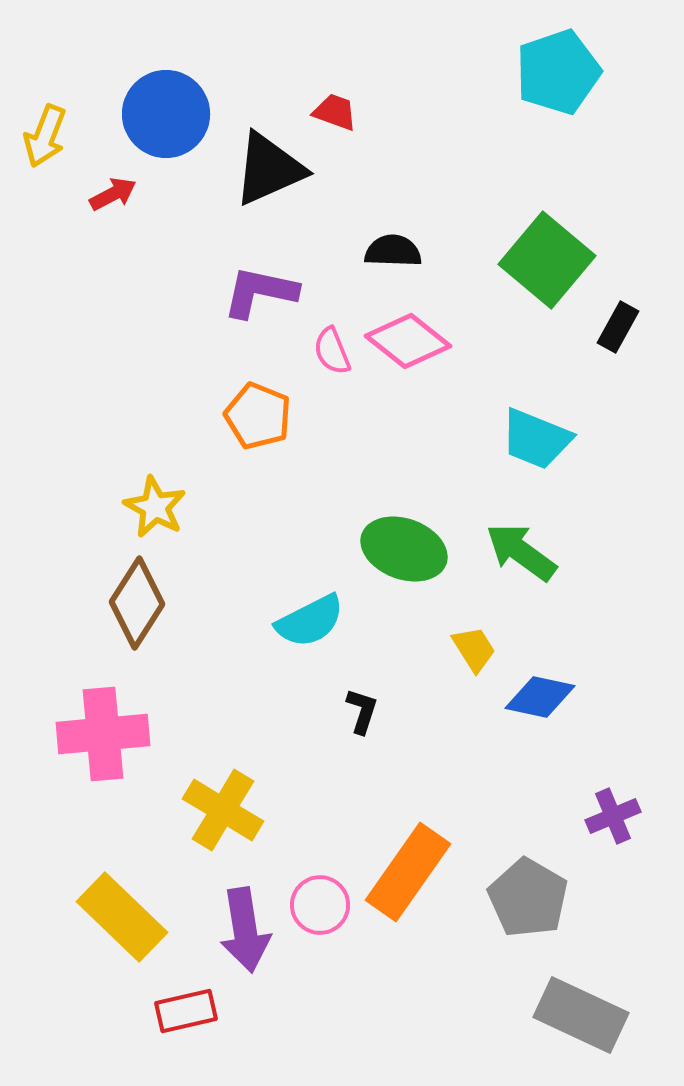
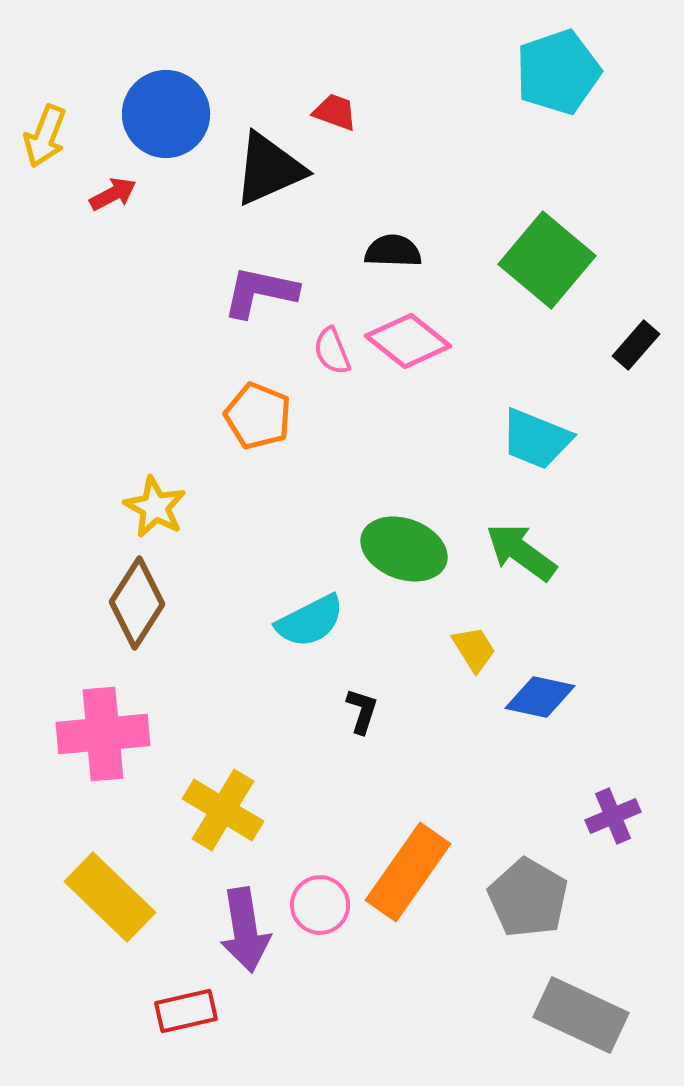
black rectangle: moved 18 px right, 18 px down; rotated 12 degrees clockwise
yellow rectangle: moved 12 px left, 20 px up
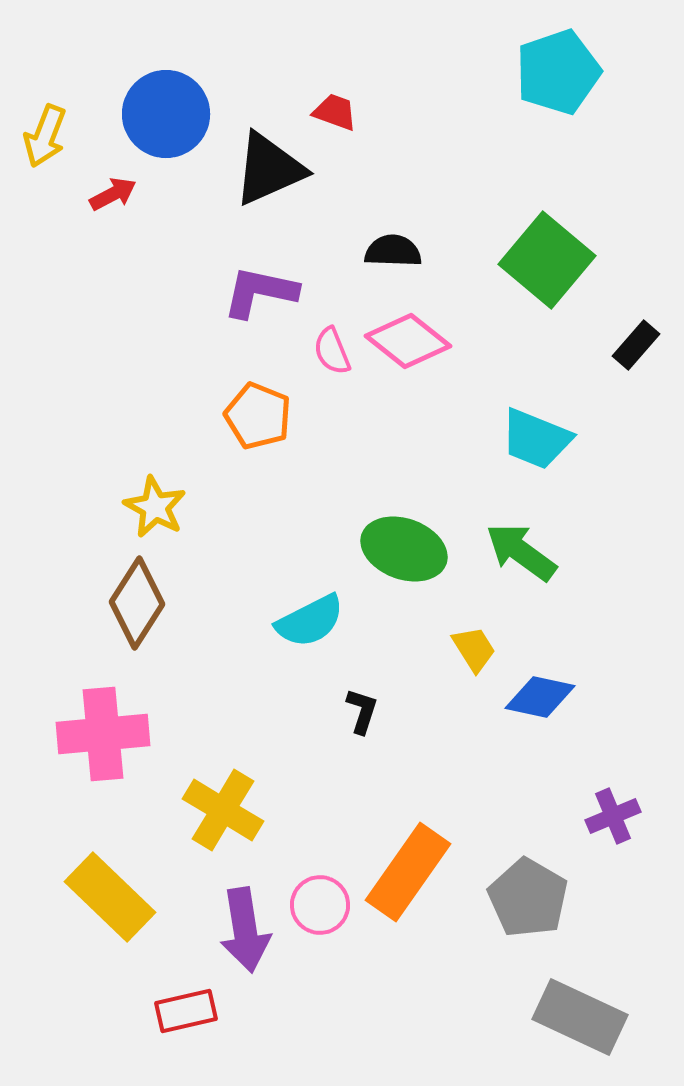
gray rectangle: moved 1 px left, 2 px down
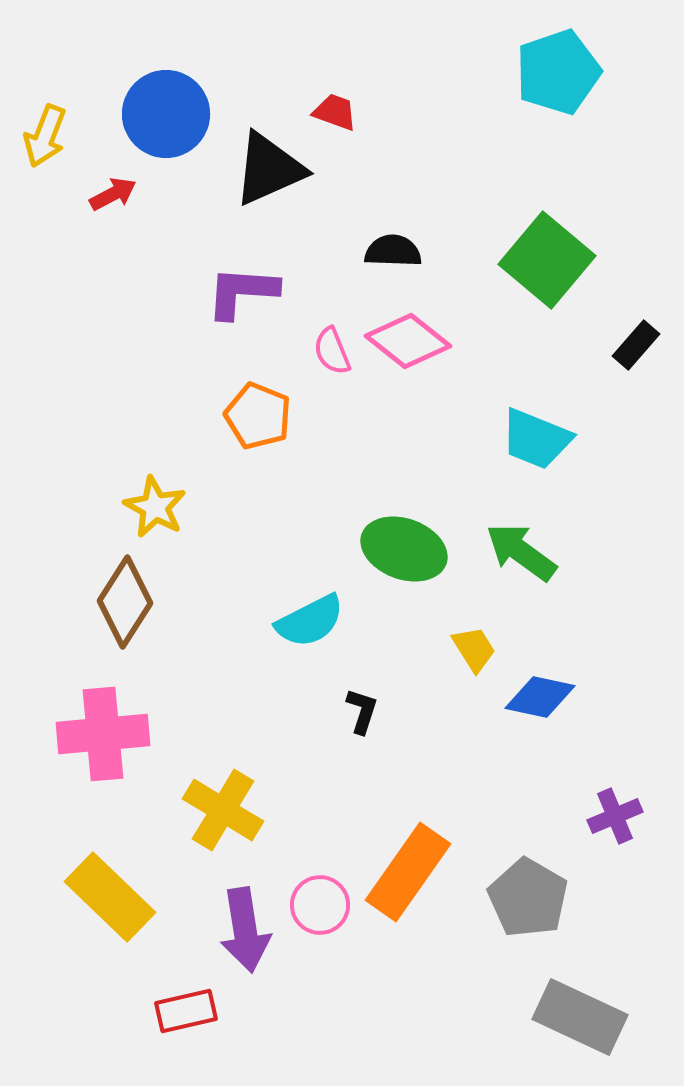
purple L-shape: moved 18 px left; rotated 8 degrees counterclockwise
brown diamond: moved 12 px left, 1 px up
purple cross: moved 2 px right
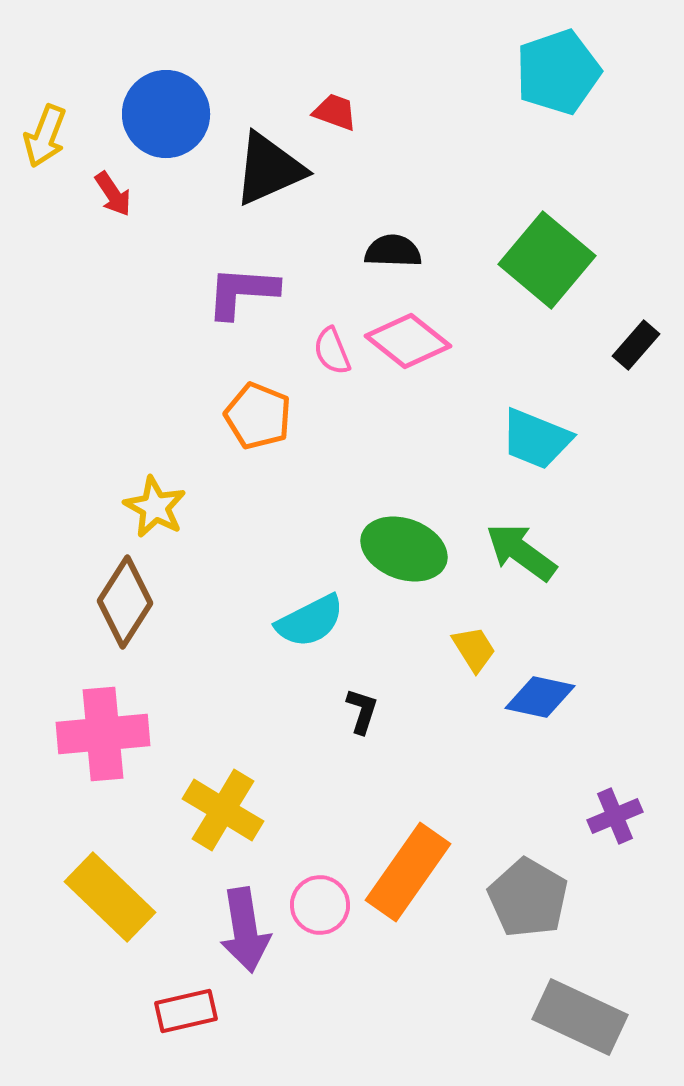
red arrow: rotated 84 degrees clockwise
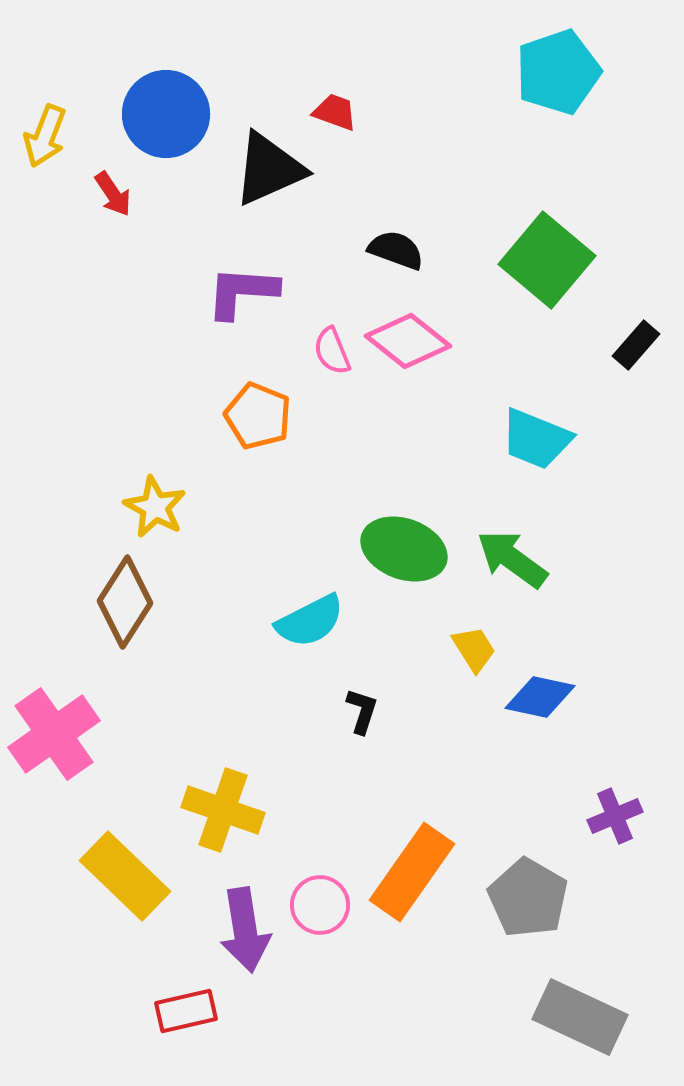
black semicircle: moved 3 px right, 1 px up; rotated 18 degrees clockwise
green arrow: moved 9 px left, 7 px down
pink cross: moved 49 px left; rotated 30 degrees counterclockwise
yellow cross: rotated 12 degrees counterclockwise
orange rectangle: moved 4 px right
yellow rectangle: moved 15 px right, 21 px up
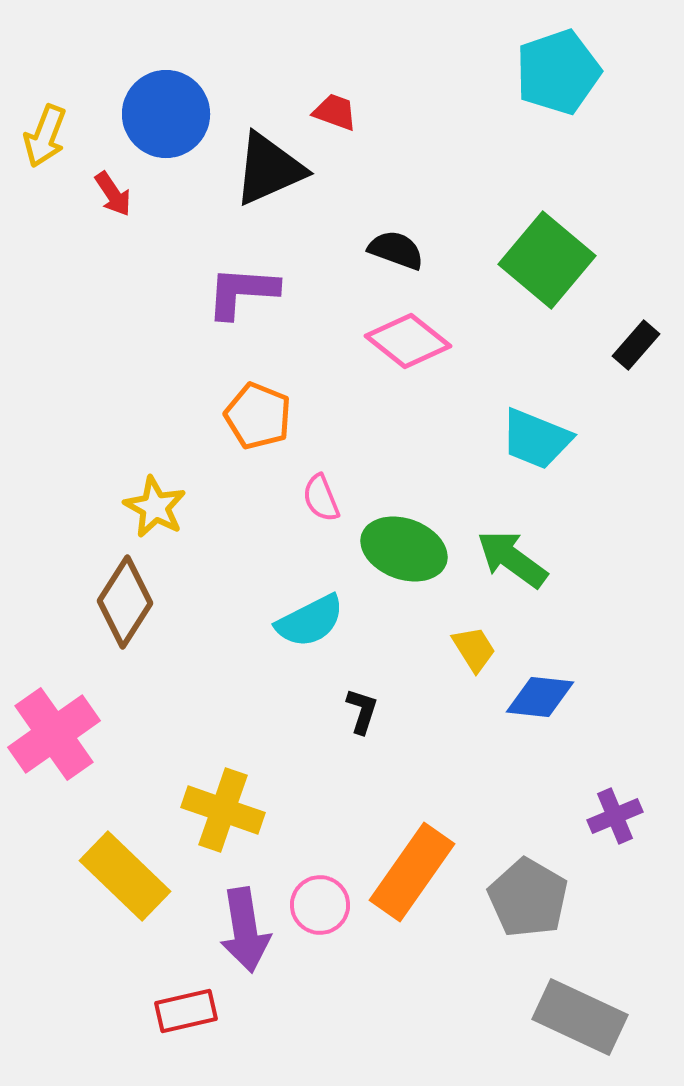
pink semicircle: moved 11 px left, 147 px down
blue diamond: rotated 6 degrees counterclockwise
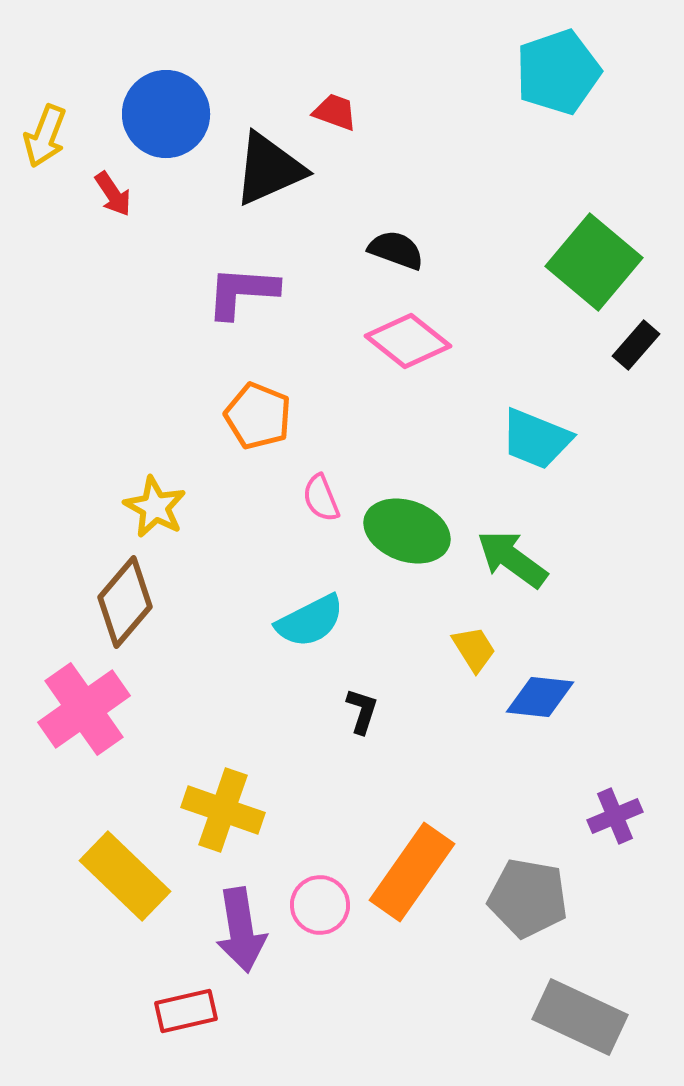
green square: moved 47 px right, 2 px down
green ellipse: moved 3 px right, 18 px up
brown diamond: rotated 8 degrees clockwise
pink cross: moved 30 px right, 25 px up
gray pentagon: rotated 20 degrees counterclockwise
purple arrow: moved 4 px left
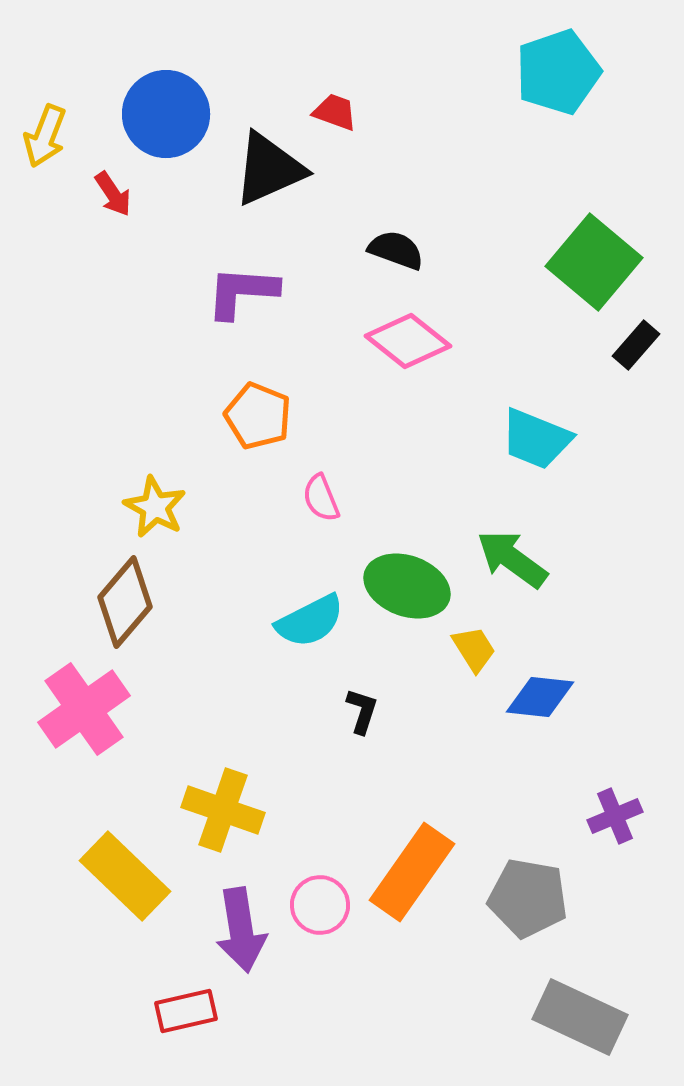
green ellipse: moved 55 px down
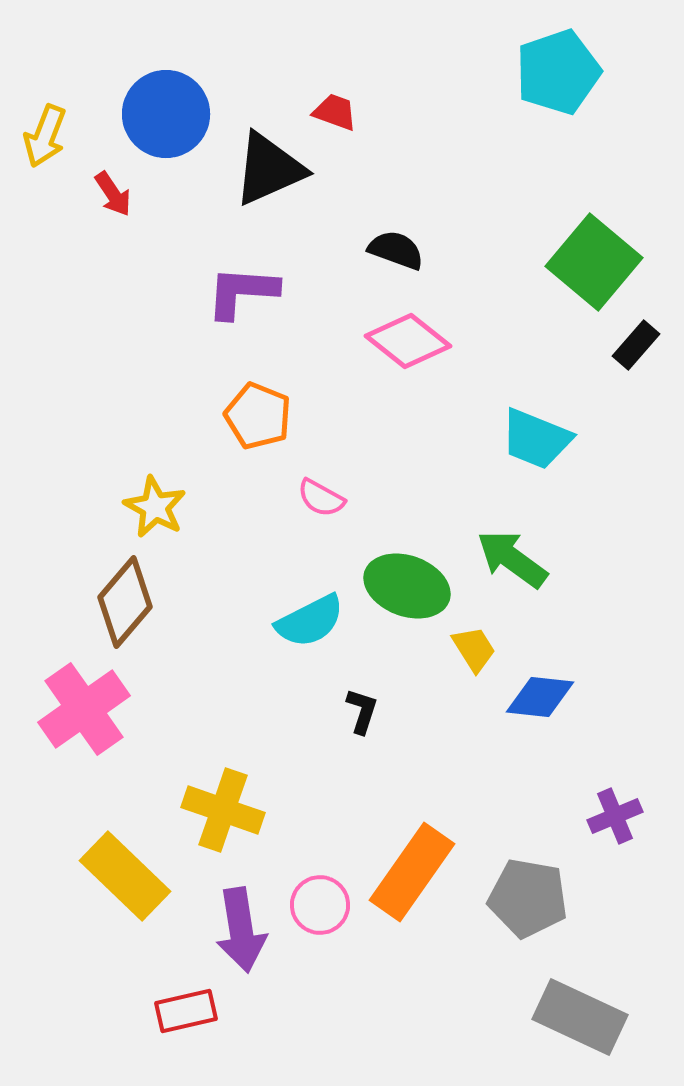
pink semicircle: rotated 39 degrees counterclockwise
